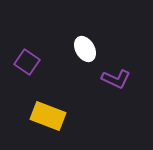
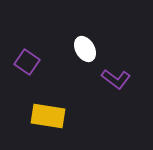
purple L-shape: rotated 12 degrees clockwise
yellow rectangle: rotated 12 degrees counterclockwise
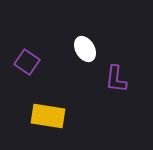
purple L-shape: rotated 60 degrees clockwise
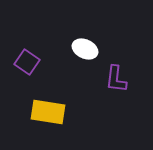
white ellipse: rotated 35 degrees counterclockwise
yellow rectangle: moved 4 px up
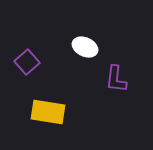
white ellipse: moved 2 px up
purple square: rotated 15 degrees clockwise
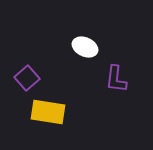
purple square: moved 16 px down
